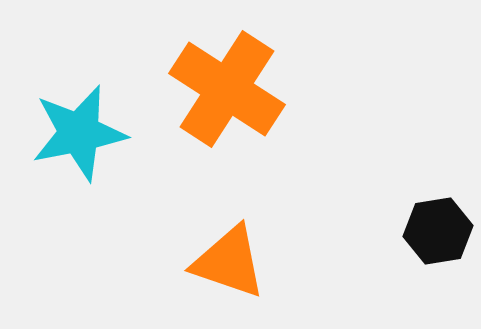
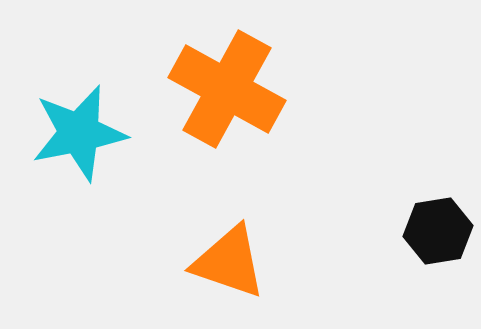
orange cross: rotated 4 degrees counterclockwise
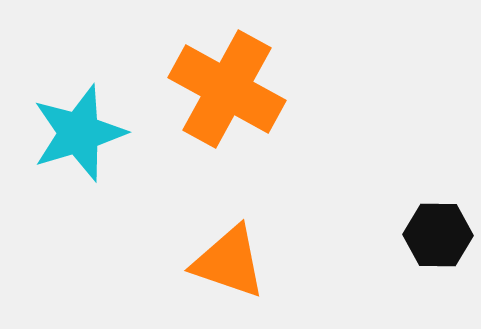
cyan star: rotated 6 degrees counterclockwise
black hexagon: moved 4 px down; rotated 10 degrees clockwise
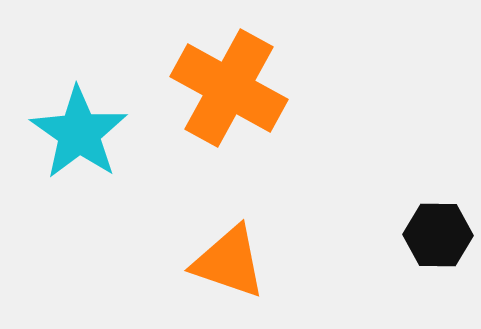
orange cross: moved 2 px right, 1 px up
cyan star: rotated 20 degrees counterclockwise
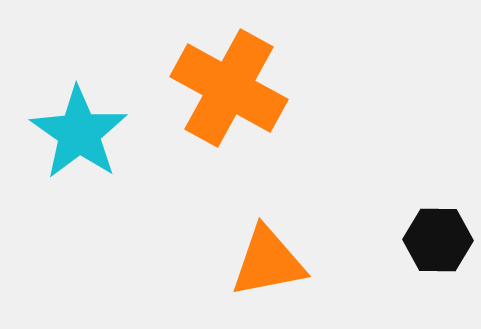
black hexagon: moved 5 px down
orange triangle: moved 39 px right; rotated 30 degrees counterclockwise
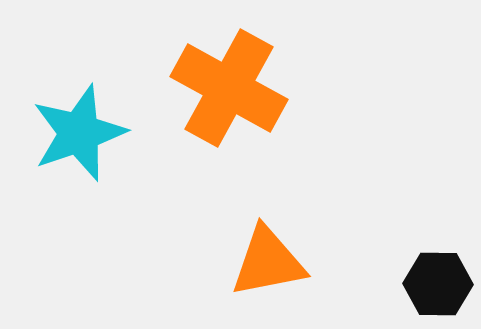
cyan star: rotated 18 degrees clockwise
black hexagon: moved 44 px down
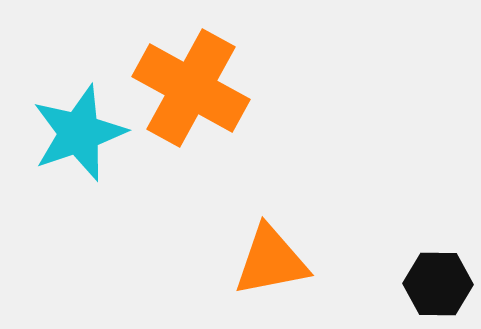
orange cross: moved 38 px left
orange triangle: moved 3 px right, 1 px up
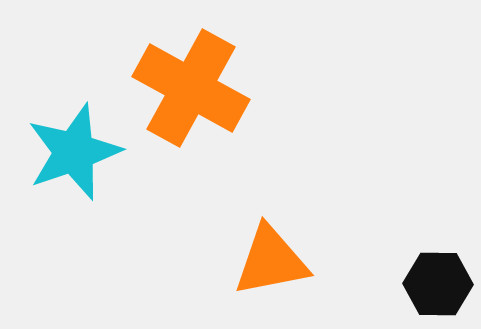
cyan star: moved 5 px left, 19 px down
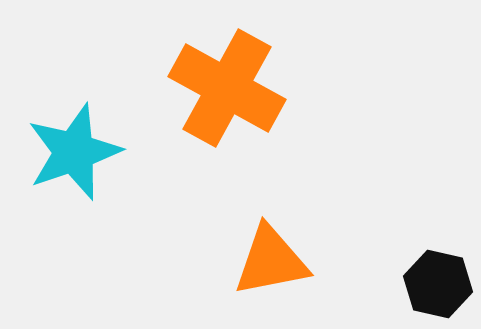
orange cross: moved 36 px right
black hexagon: rotated 12 degrees clockwise
